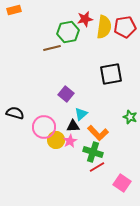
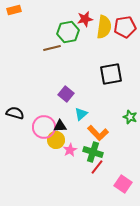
black triangle: moved 13 px left
pink star: moved 9 px down
red line: rotated 21 degrees counterclockwise
pink square: moved 1 px right, 1 px down
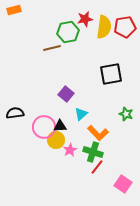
black semicircle: rotated 24 degrees counterclockwise
green star: moved 4 px left, 3 px up
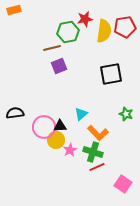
yellow semicircle: moved 4 px down
purple square: moved 7 px left, 28 px up; rotated 28 degrees clockwise
red line: rotated 28 degrees clockwise
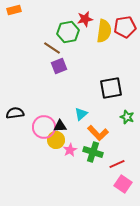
brown line: rotated 48 degrees clockwise
black square: moved 14 px down
green star: moved 1 px right, 3 px down
red line: moved 20 px right, 3 px up
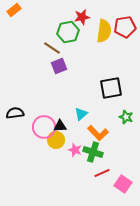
orange rectangle: rotated 24 degrees counterclockwise
red star: moved 3 px left, 2 px up
green star: moved 1 px left
pink star: moved 5 px right; rotated 24 degrees counterclockwise
red line: moved 15 px left, 9 px down
